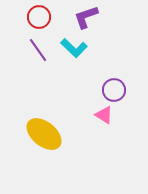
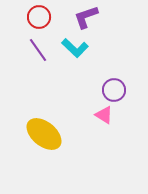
cyan L-shape: moved 1 px right
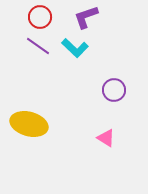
red circle: moved 1 px right
purple line: moved 4 px up; rotated 20 degrees counterclockwise
pink triangle: moved 2 px right, 23 px down
yellow ellipse: moved 15 px left, 10 px up; rotated 24 degrees counterclockwise
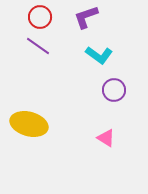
cyan L-shape: moved 24 px right, 7 px down; rotated 8 degrees counterclockwise
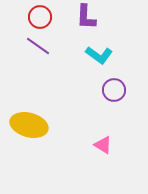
purple L-shape: rotated 68 degrees counterclockwise
yellow ellipse: moved 1 px down
pink triangle: moved 3 px left, 7 px down
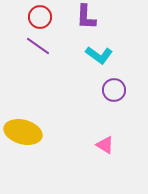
yellow ellipse: moved 6 px left, 7 px down
pink triangle: moved 2 px right
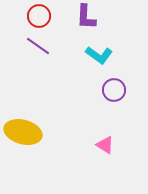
red circle: moved 1 px left, 1 px up
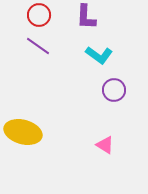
red circle: moved 1 px up
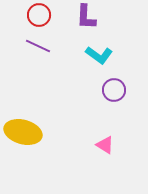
purple line: rotated 10 degrees counterclockwise
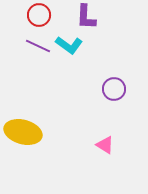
cyan L-shape: moved 30 px left, 10 px up
purple circle: moved 1 px up
